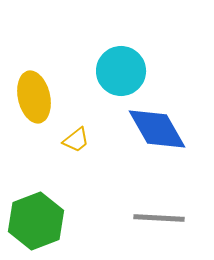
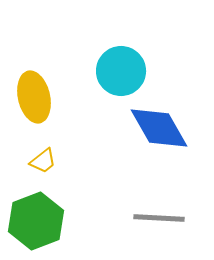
blue diamond: moved 2 px right, 1 px up
yellow trapezoid: moved 33 px left, 21 px down
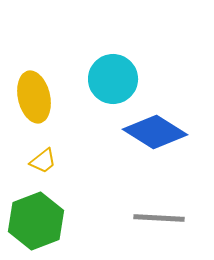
cyan circle: moved 8 px left, 8 px down
blue diamond: moved 4 px left, 4 px down; rotated 28 degrees counterclockwise
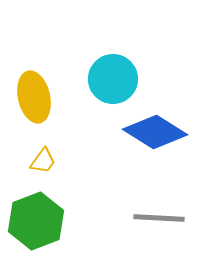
yellow trapezoid: rotated 16 degrees counterclockwise
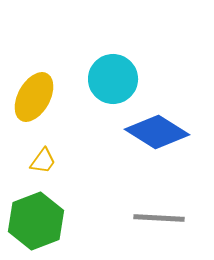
yellow ellipse: rotated 42 degrees clockwise
blue diamond: moved 2 px right
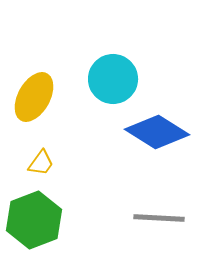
yellow trapezoid: moved 2 px left, 2 px down
green hexagon: moved 2 px left, 1 px up
